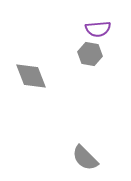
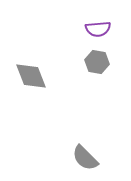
gray hexagon: moved 7 px right, 8 px down
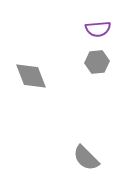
gray hexagon: rotated 15 degrees counterclockwise
gray semicircle: moved 1 px right
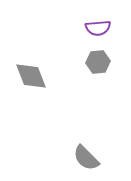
purple semicircle: moved 1 px up
gray hexagon: moved 1 px right
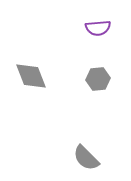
gray hexagon: moved 17 px down
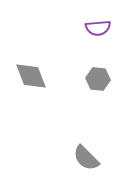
gray hexagon: rotated 10 degrees clockwise
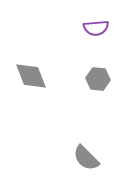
purple semicircle: moved 2 px left
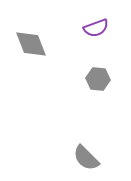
purple semicircle: rotated 15 degrees counterclockwise
gray diamond: moved 32 px up
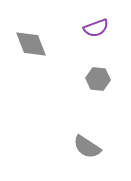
gray semicircle: moved 1 px right, 11 px up; rotated 12 degrees counterclockwise
